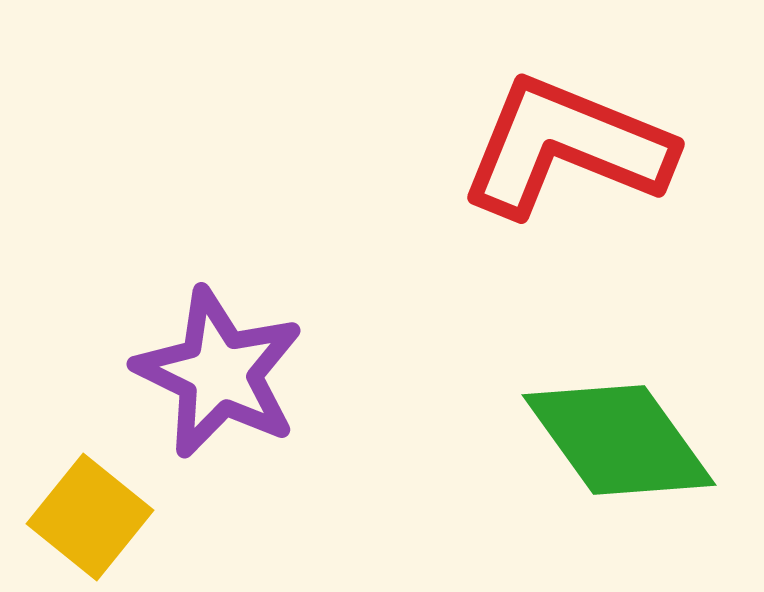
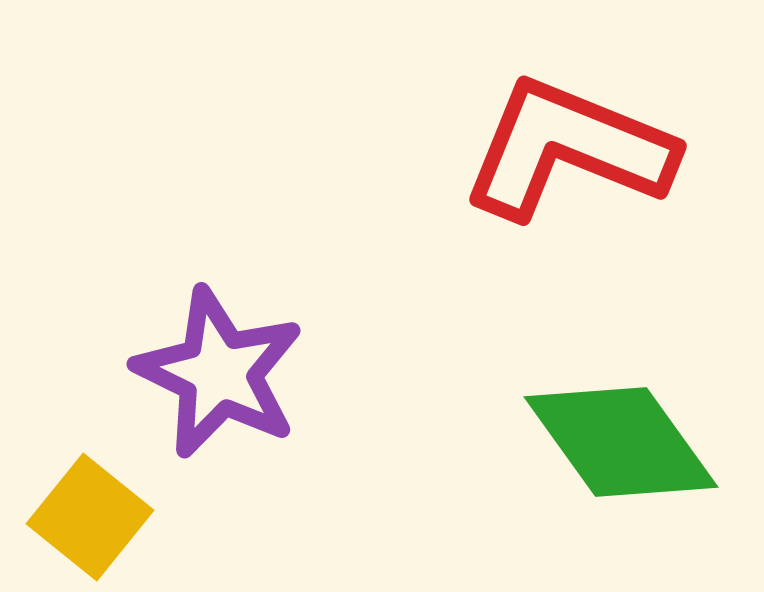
red L-shape: moved 2 px right, 2 px down
green diamond: moved 2 px right, 2 px down
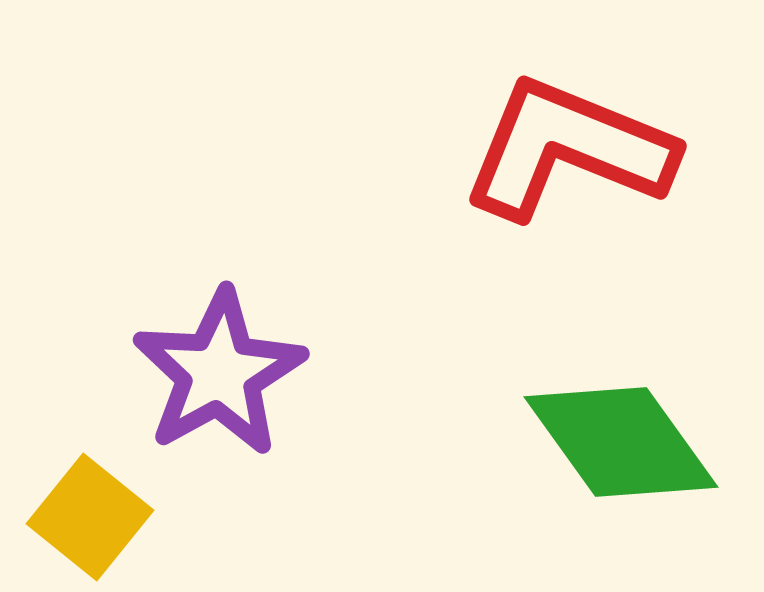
purple star: rotated 17 degrees clockwise
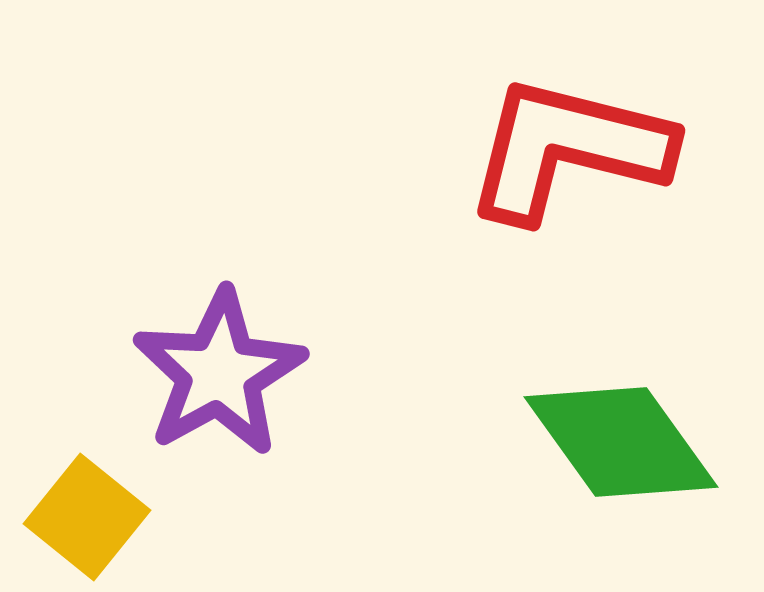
red L-shape: rotated 8 degrees counterclockwise
yellow square: moved 3 px left
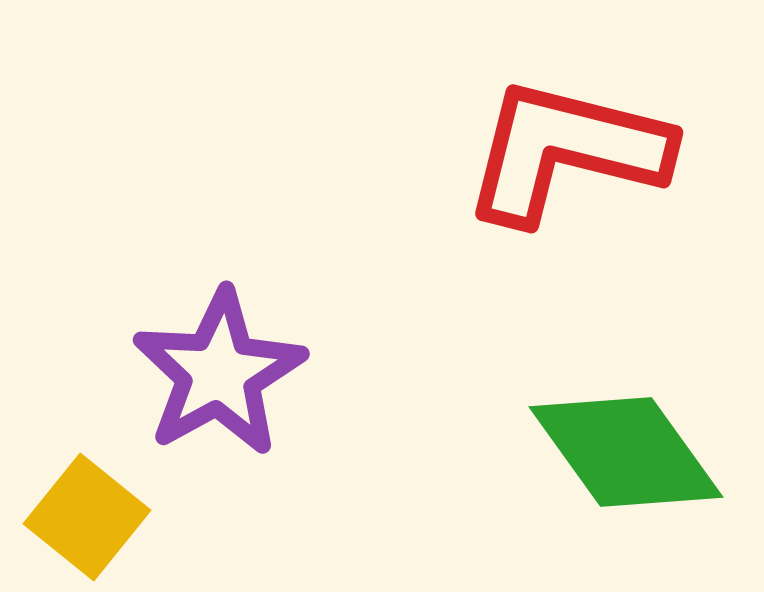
red L-shape: moved 2 px left, 2 px down
green diamond: moved 5 px right, 10 px down
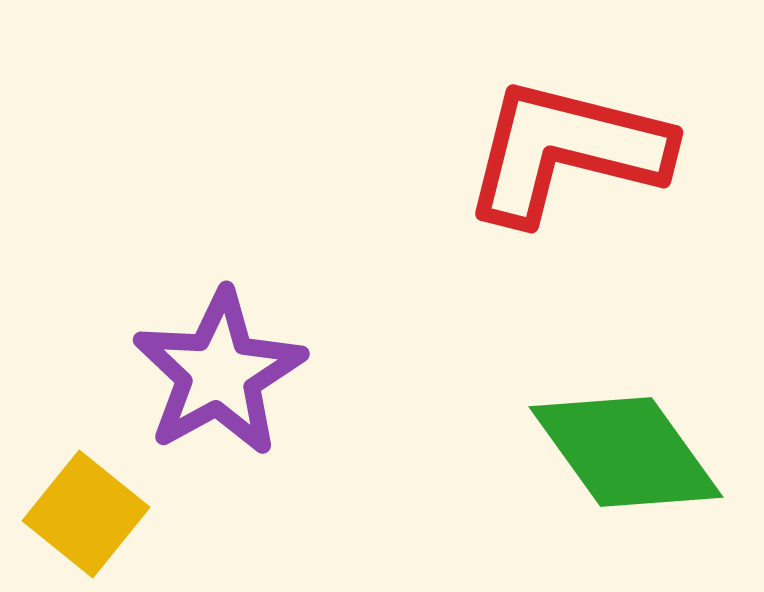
yellow square: moved 1 px left, 3 px up
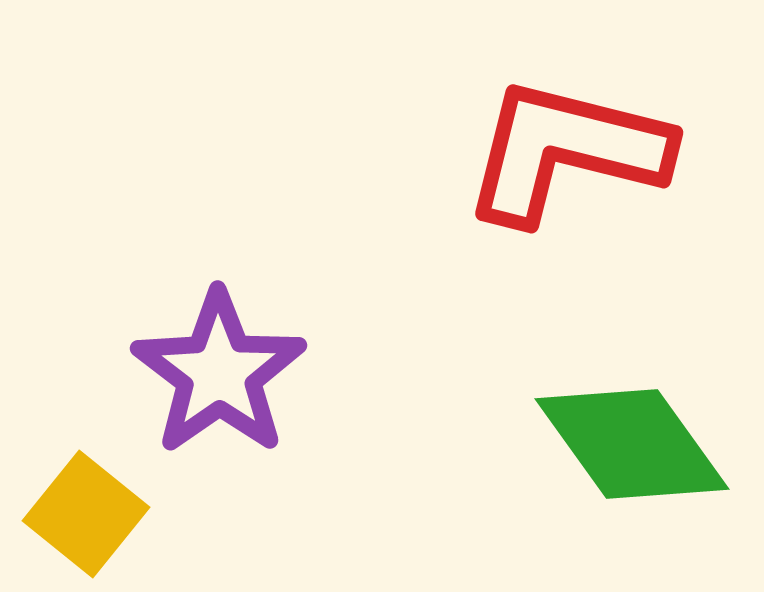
purple star: rotated 6 degrees counterclockwise
green diamond: moved 6 px right, 8 px up
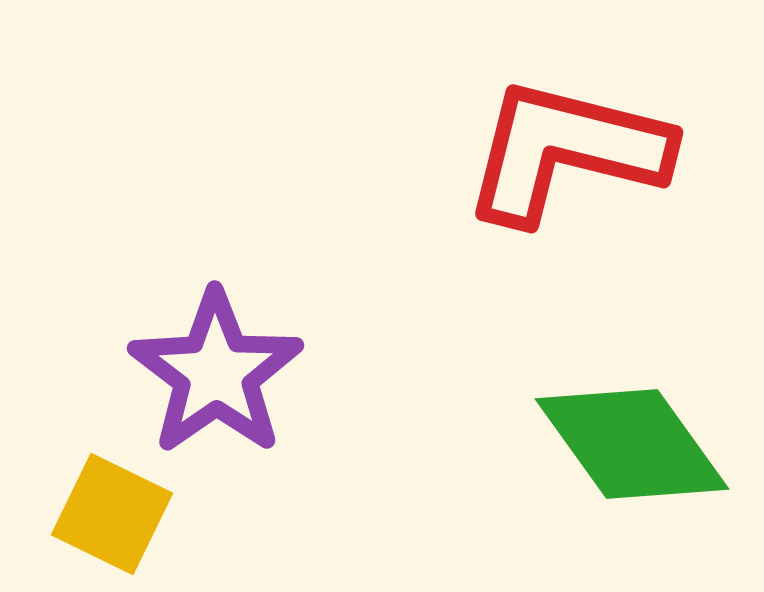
purple star: moved 3 px left
yellow square: moved 26 px right; rotated 13 degrees counterclockwise
